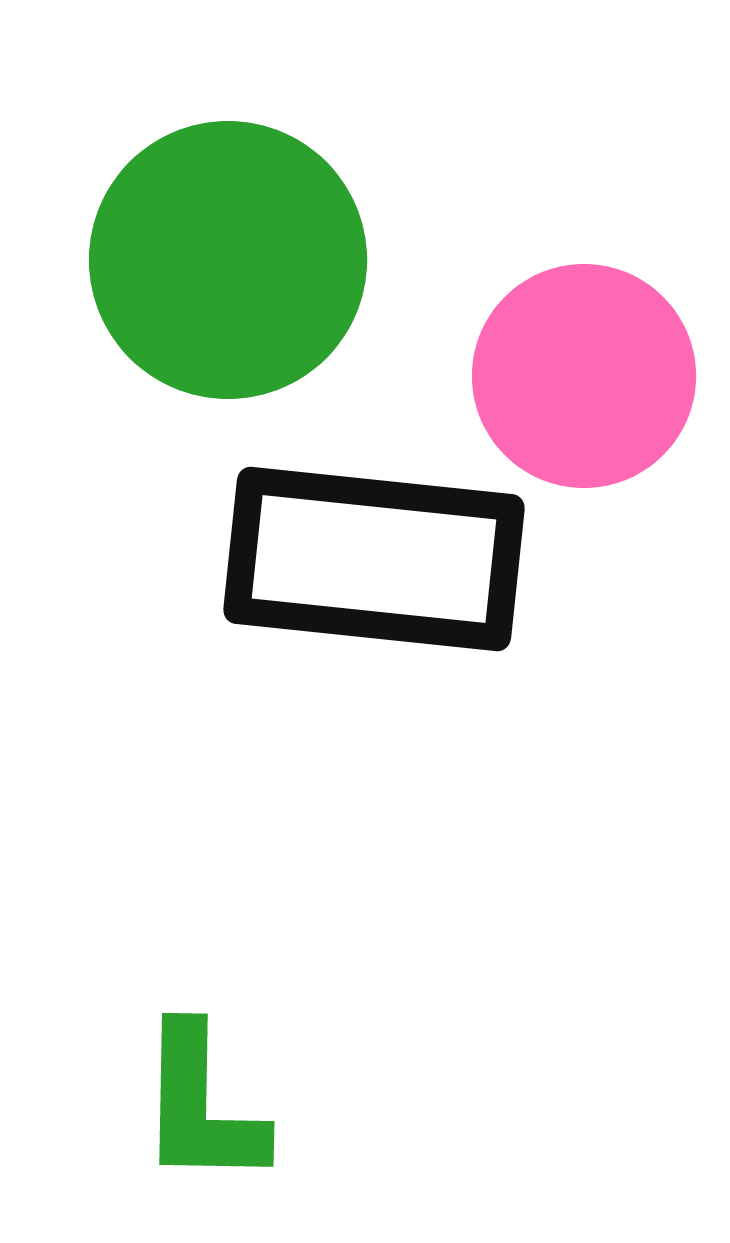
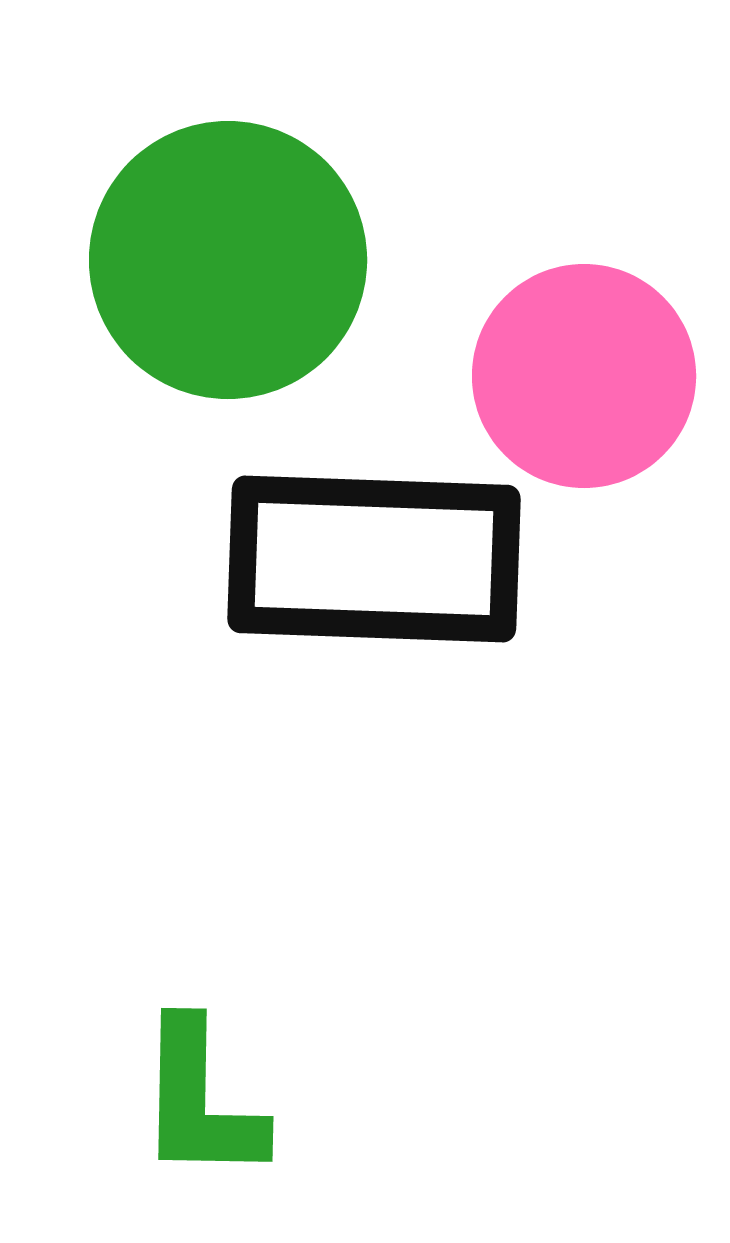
black rectangle: rotated 4 degrees counterclockwise
green L-shape: moved 1 px left, 5 px up
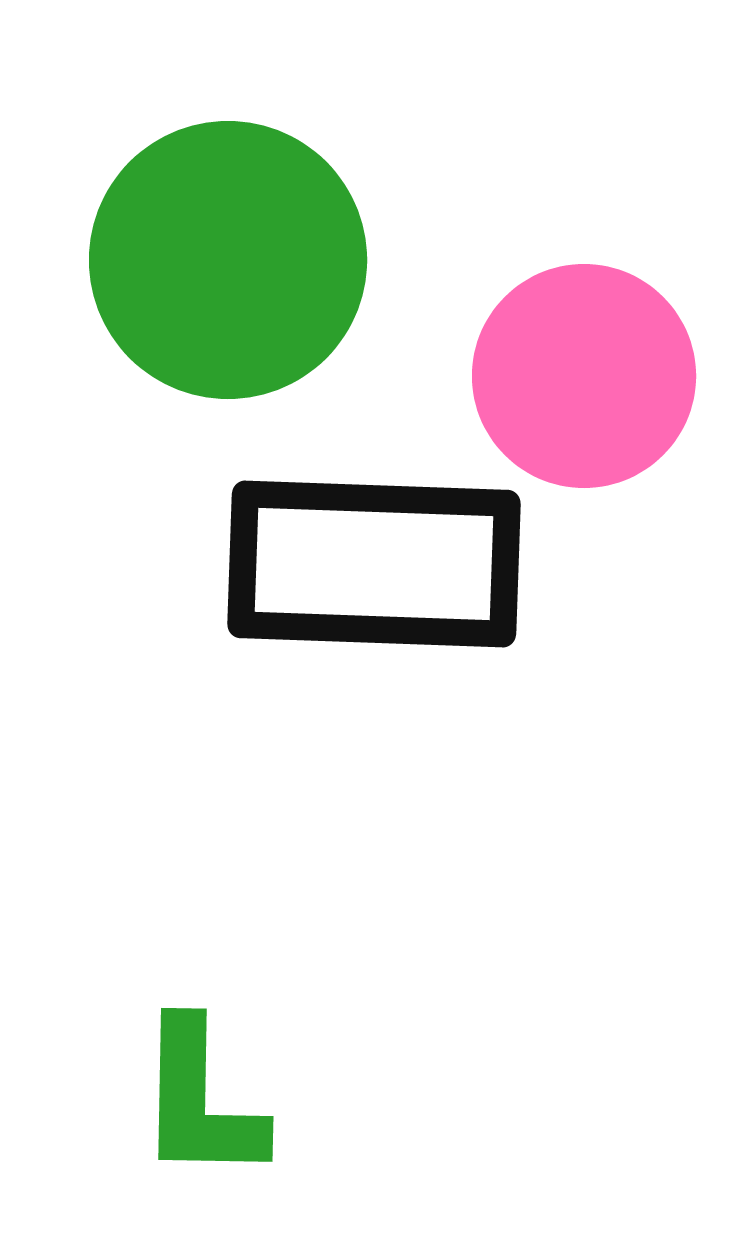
black rectangle: moved 5 px down
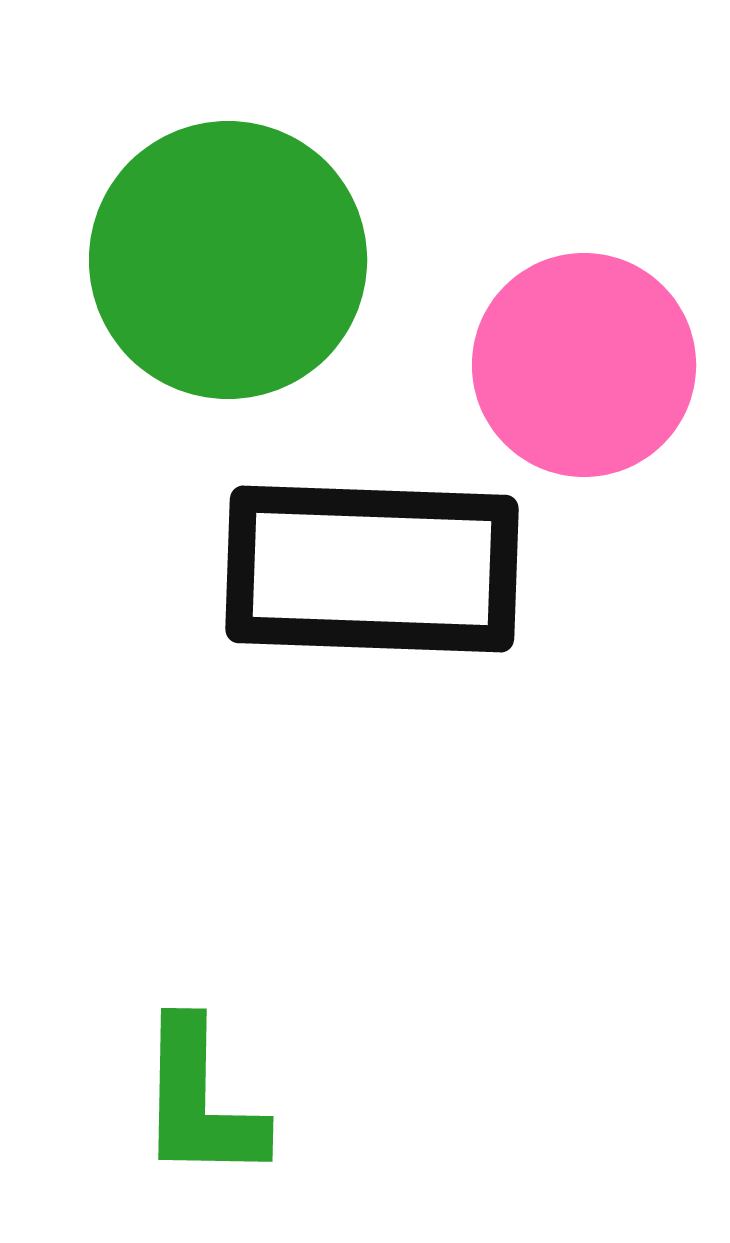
pink circle: moved 11 px up
black rectangle: moved 2 px left, 5 px down
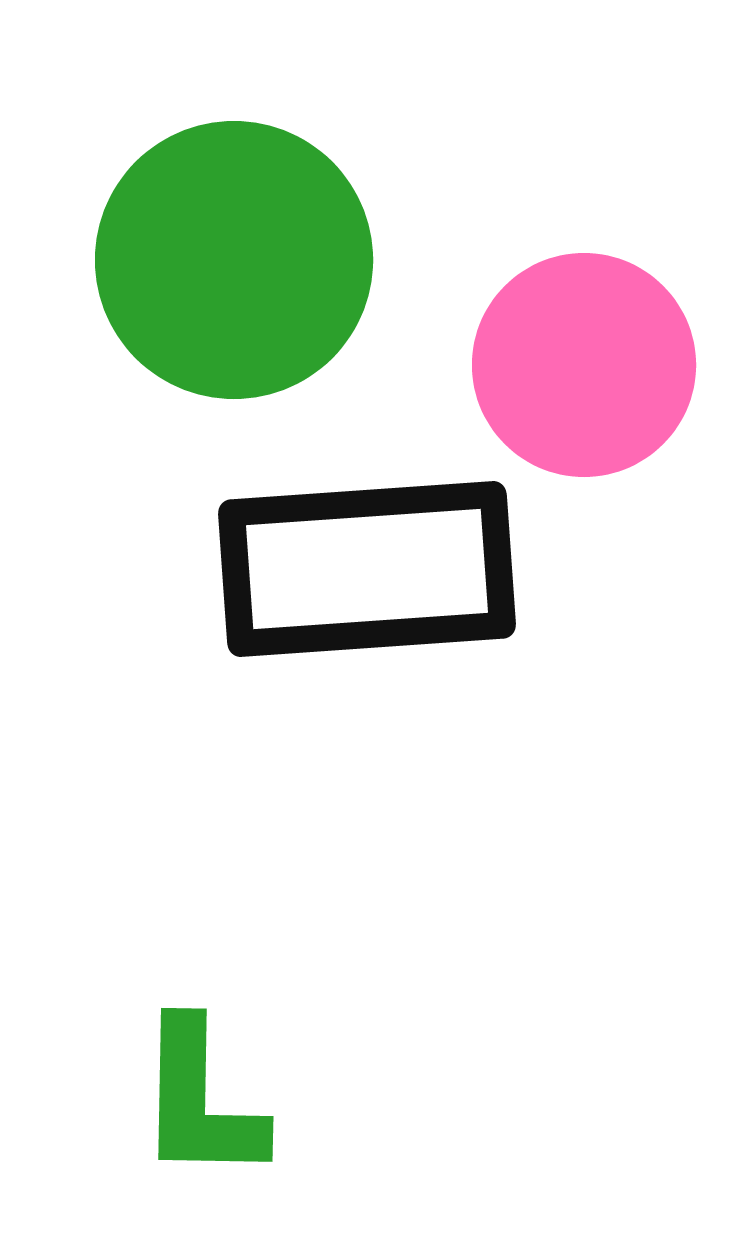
green circle: moved 6 px right
black rectangle: moved 5 px left; rotated 6 degrees counterclockwise
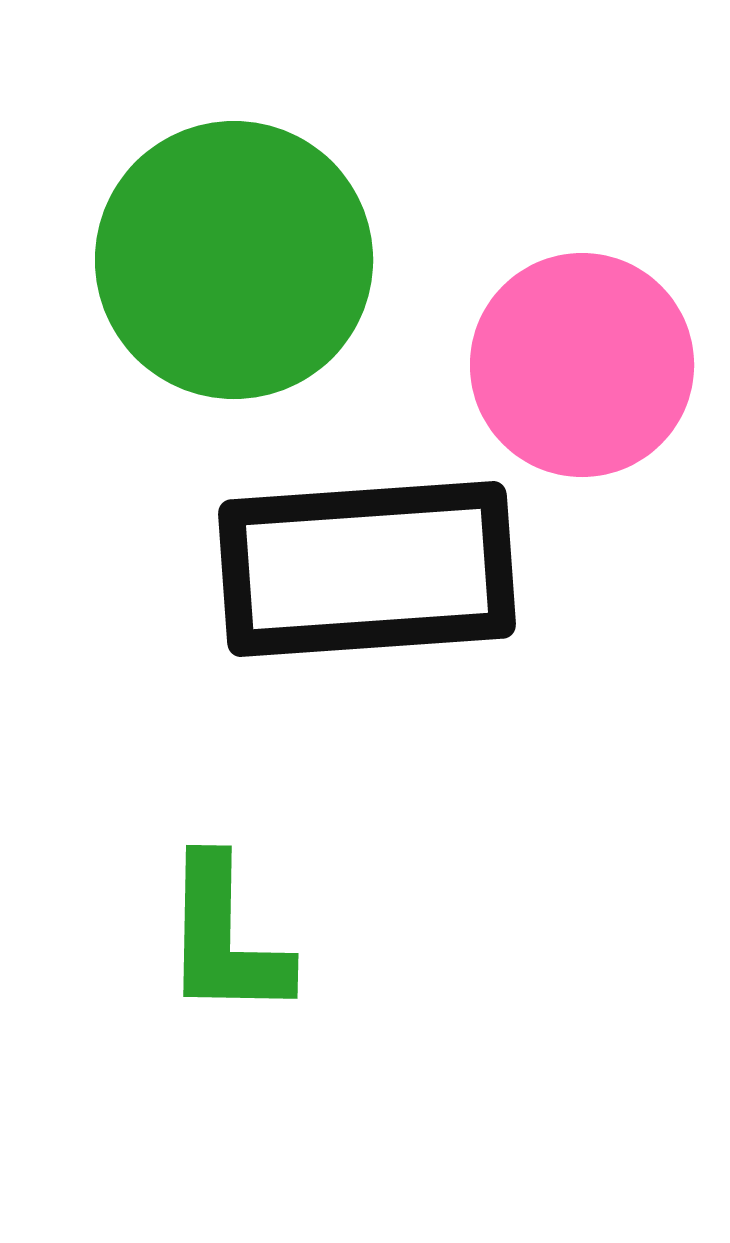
pink circle: moved 2 px left
green L-shape: moved 25 px right, 163 px up
